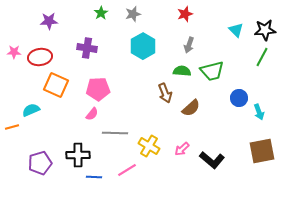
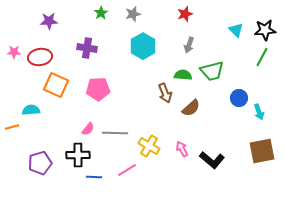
green semicircle: moved 1 px right, 4 px down
cyan semicircle: rotated 18 degrees clockwise
pink semicircle: moved 4 px left, 15 px down
pink arrow: rotated 105 degrees clockwise
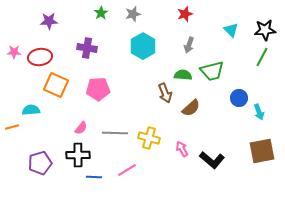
cyan triangle: moved 5 px left
pink semicircle: moved 7 px left, 1 px up
yellow cross: moved 8 px up; rotated 15 degrees counterclockwise
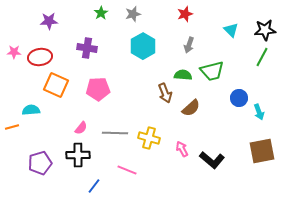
pink line: rotated 54 degrees clockwise
blue line: moved 9 px down; rotated 56 degrees counterclockwise
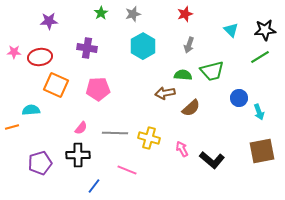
green line: moved 2 px left; rotated 30 degrees clockwise
brown arrow: rotated 102 degrees clockwise
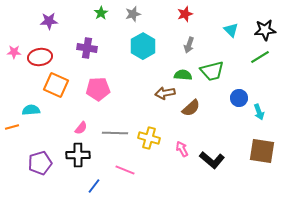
brown square: rotated 20 degrees clockwise
pink line: moved 2 px left
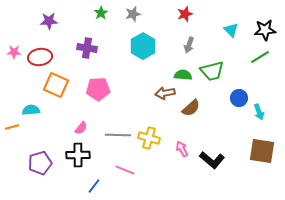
gray line: moved 3 px right, 2 px down
